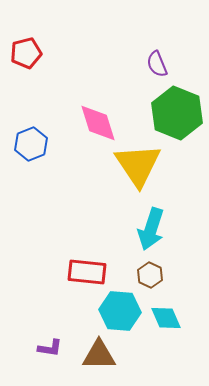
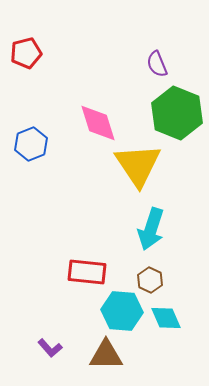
brown hexagon: moved 5 px down
cyan hexagon: moved 2 px right
purple L-shape: rotated 40 degrees clockwise
brown triangle: moved 7 px right
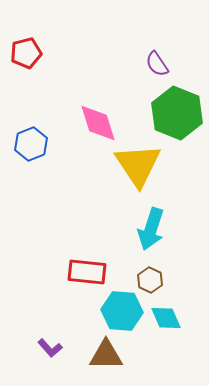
purple semicircle: rotated 12 degrees counterclockwise
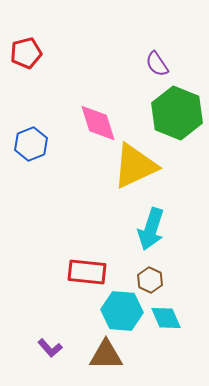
yellow triangle: moved 3 px left, 1 px down; rotated 39 degrees clockwise
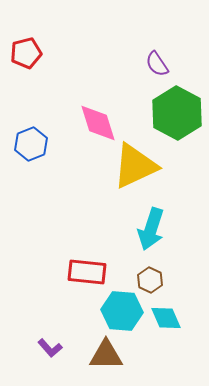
green hexagon: rotated 6 degrees clockwise
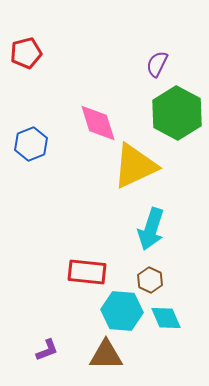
purple semicircle: rotated 60 degrees clockwise
purple L-shape: moved 3 px left, 2 px down; rotated 70 degrees counterclockwise
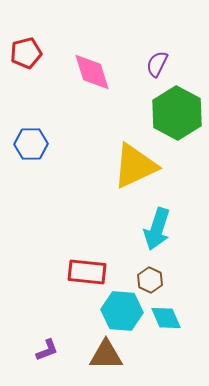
pink diamond: moved 6 px left, 51 px up
blue hexagon: rotated 20 degrees clockwise
cyan arrow: moved 6 px right
